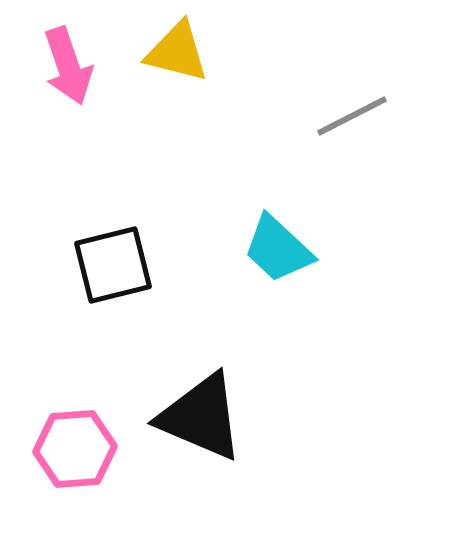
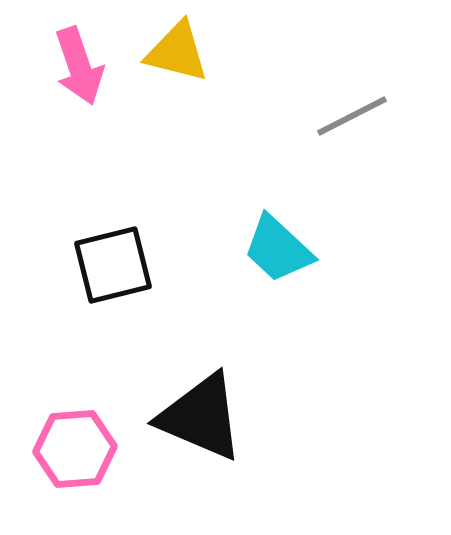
pink arrow: moved 11 px right
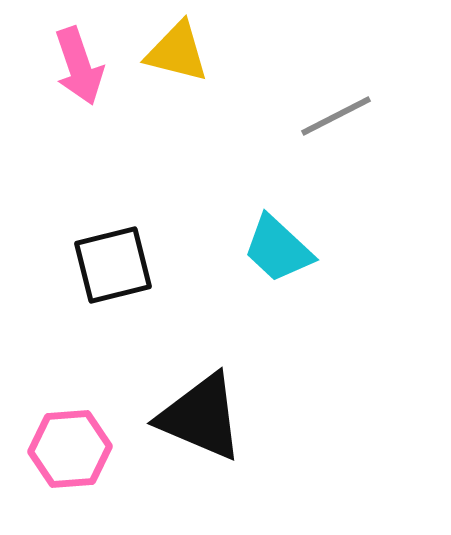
gray line: moved 16 px left
pink hexagon: moved 5 px left
